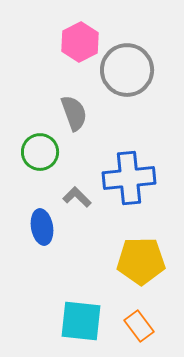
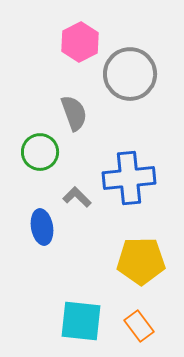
gray circle: moved 3 px right, 4 px down
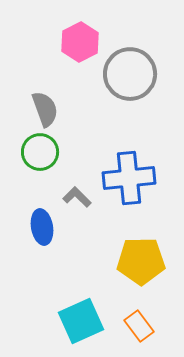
gray semicircle: moved 29 px left, 4 px up
cyan square: rotated 30 degrees counterclockwise
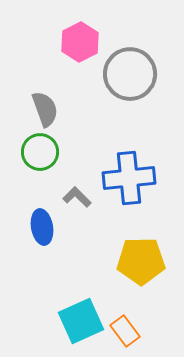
orange rectangle: moved 14 px left, 5 px down
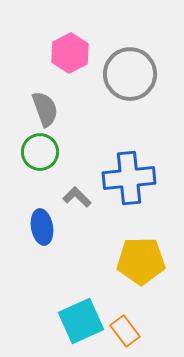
pink hexagon: moved 10 px left, 11 px down
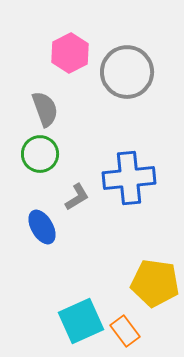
gray circle: moved 3 px left, 2 px up
green circle: moved 2 px down
gray L-shape: rotated 104 degrees clockwise
blue ellipse: rotated 20 degrees counterclockwise
yellow pentagon: moved 14 px right, 22 px down; rotated 9 degrees clockwise
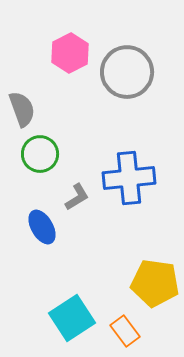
gray semicircle: moved 23 px left
cyan square: moved 9 px left, 3 px up; rotated 9 degrees counterclockwise
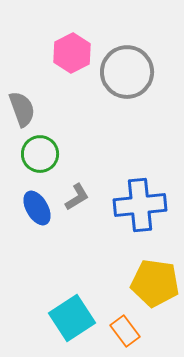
pink hexagon: moved 2 px right
blue cross: moved 11 px right, 27 px down
blue ellipse: moved 5 px left, 19 px up
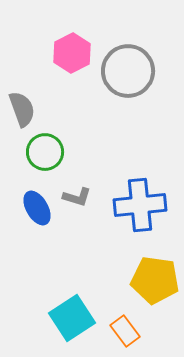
gray circle: moved 1 px right, 1 px up
green circle: moved 5 px right, 2 px up
gray L-shape: rotated 48 degrees clockwise
yellow pentagon: moved 3 px up
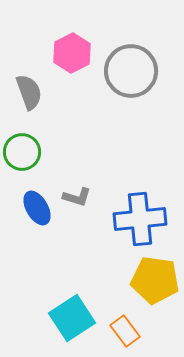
gray circle: moved 3 px right
gray semicircle: moved 7 px right, 17 px up
green circle: moved 23 px left
blue cross: moved 14 px down
